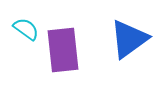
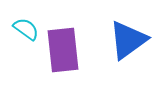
blue triangle: moved 1 px left, 1 px down
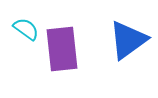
purple rectangle: moved 1 px left, 1 px up
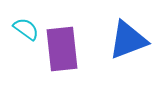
blue triangle: rotated 15 degrees clockwise
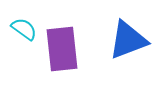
cyan semicircle: moved 2 px left
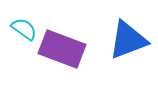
purple rectangle: rotated 63 degrees counterclockwise
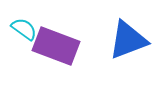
purple rectangle: moved 6 px left, 3 px up
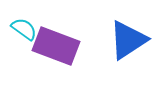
blue triangle: rotated 12 degrees counterclockwise
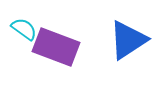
purple rectangle: moved 1 px down
